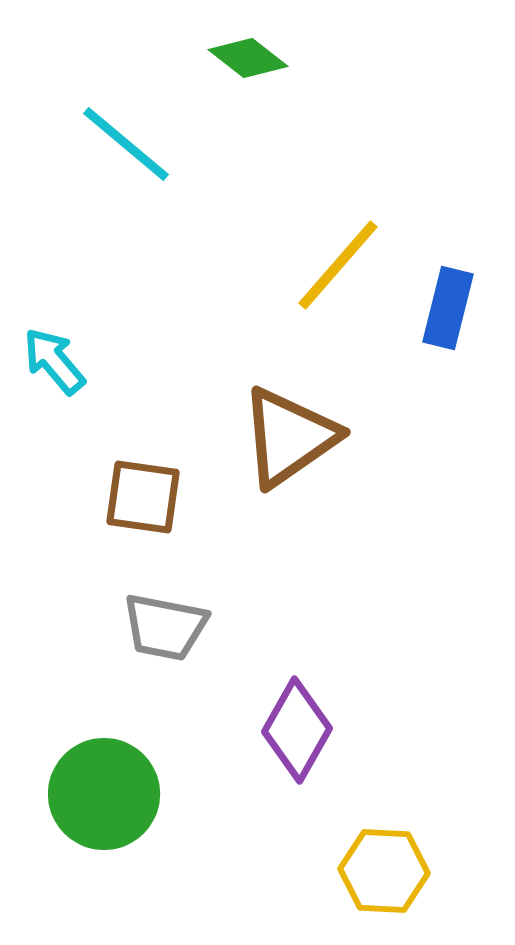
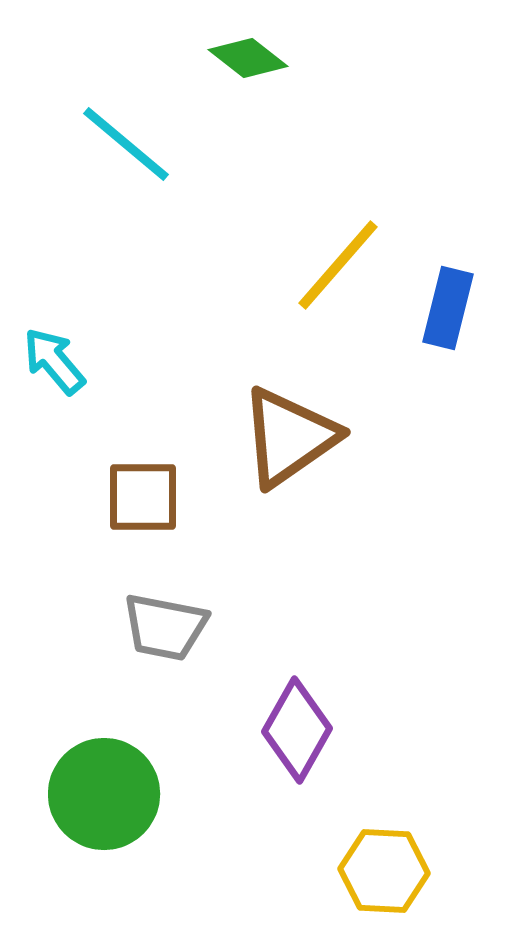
brown square: rotated 8 degrees counterclockwise
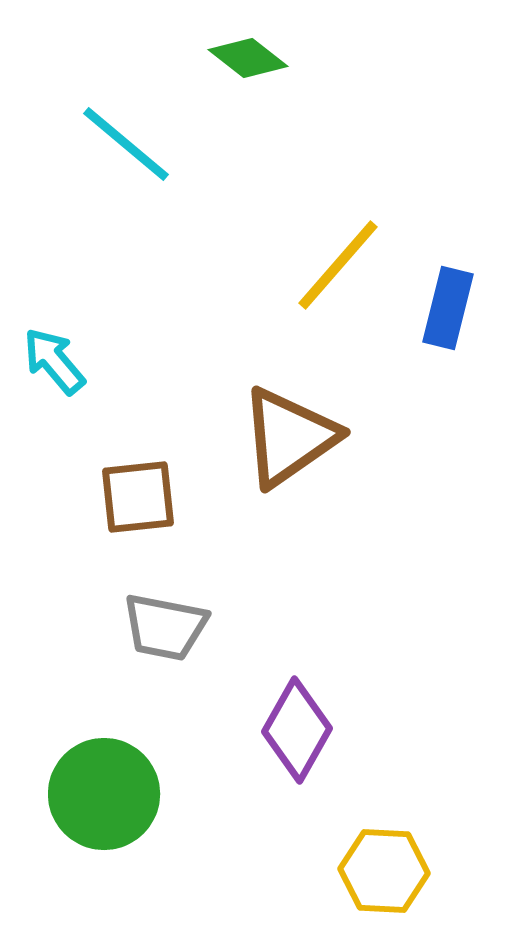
brown square: moved 5 px left; rotated 6 degrees counterclockwise
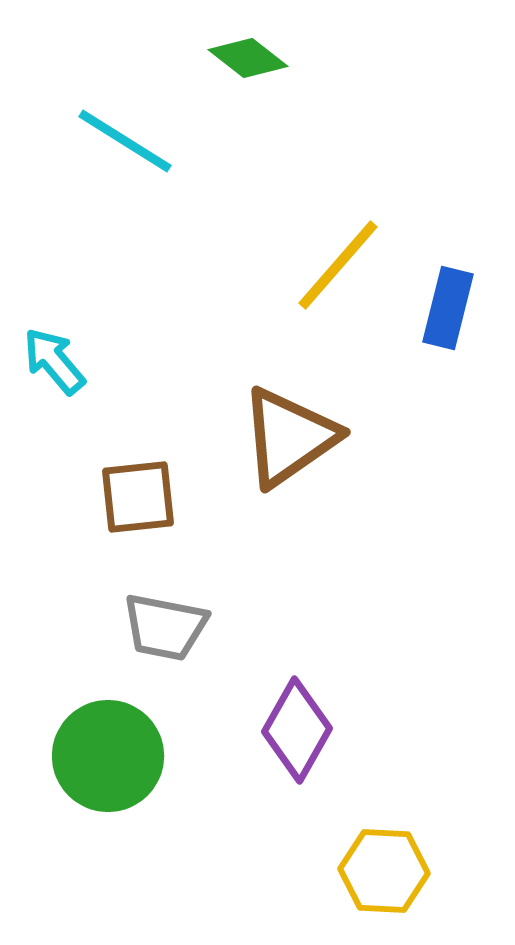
cyan line: moved 1 px left, 3 px up; rotated 8 degrees counterclockwise
green circle: moved 4 px right, 38 px up
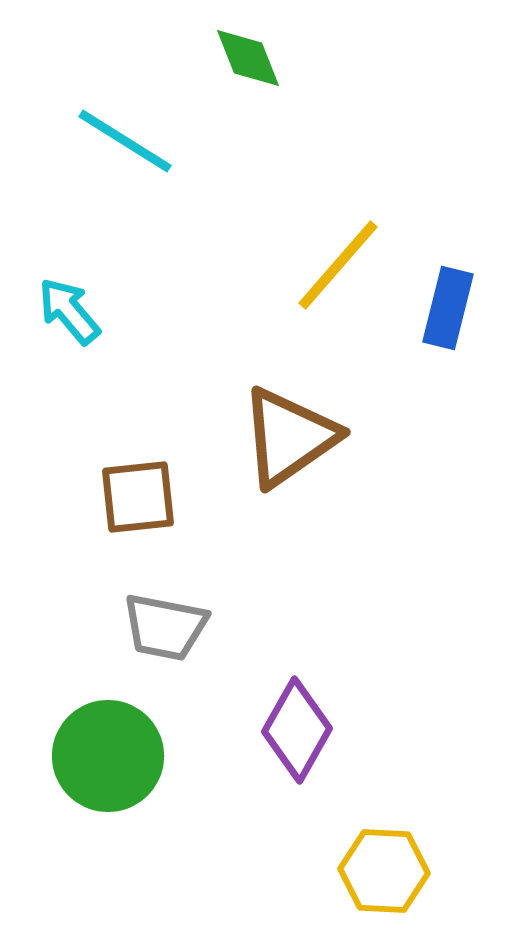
green diamond: rotated 30 degrees clockwise
cyan arrow: moved 15 px right, 50 px up
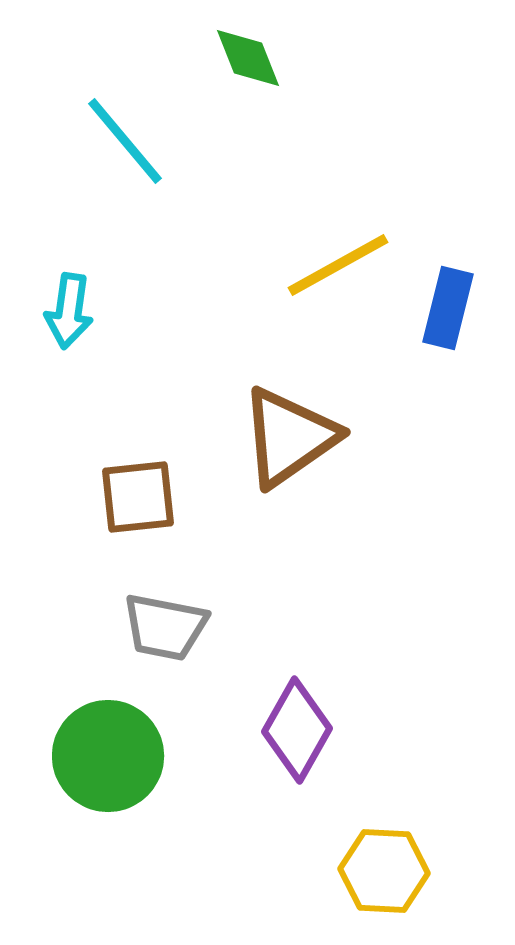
cyan line: rotated 18 degrees clockwise
yellow line: rotated 20 degrees clockwise
cyan arrow: rotated 132 degrees counterclockwise
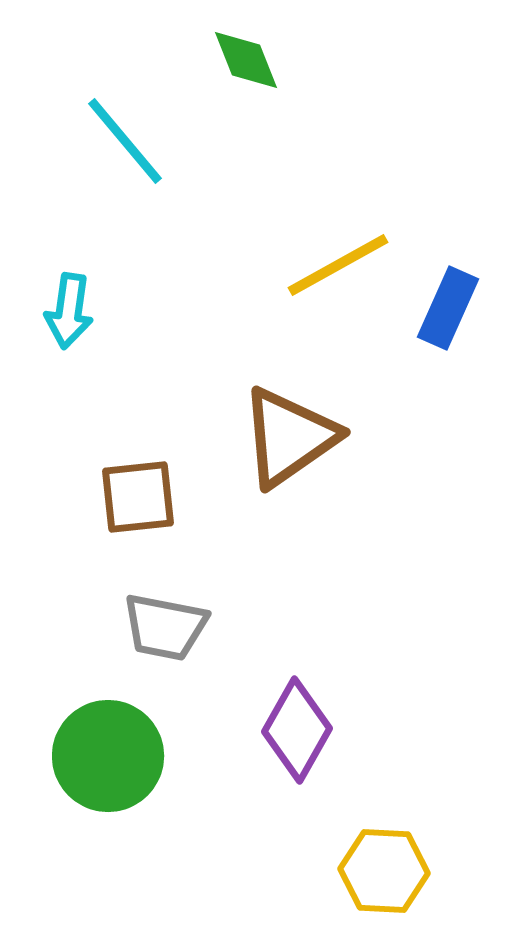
green diamond: moved 2 px left, 2 px down
blue rectangle: rotated 10 degrees clockwise
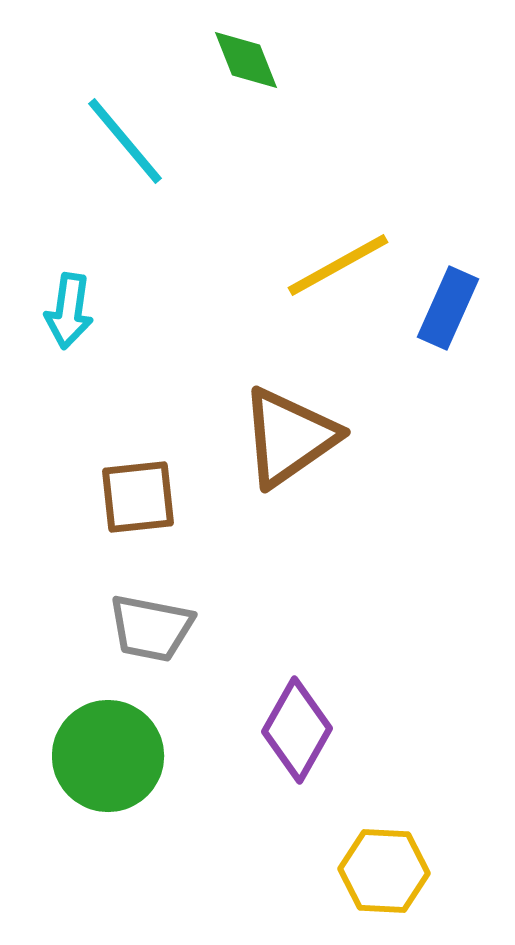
gray trapezoid: moved 14 px left, 1 px down
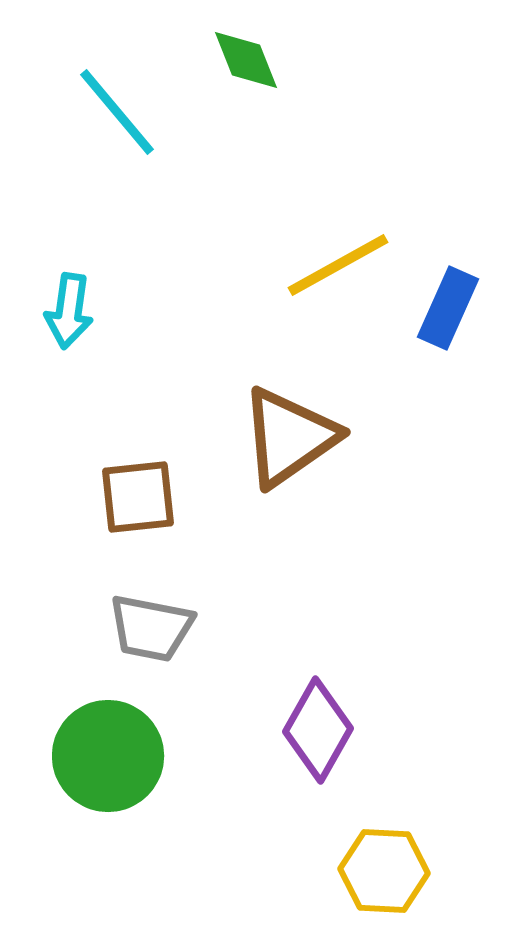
cyan line: moved 8 px left, 29 px up
purple diamond: moved 21 px right
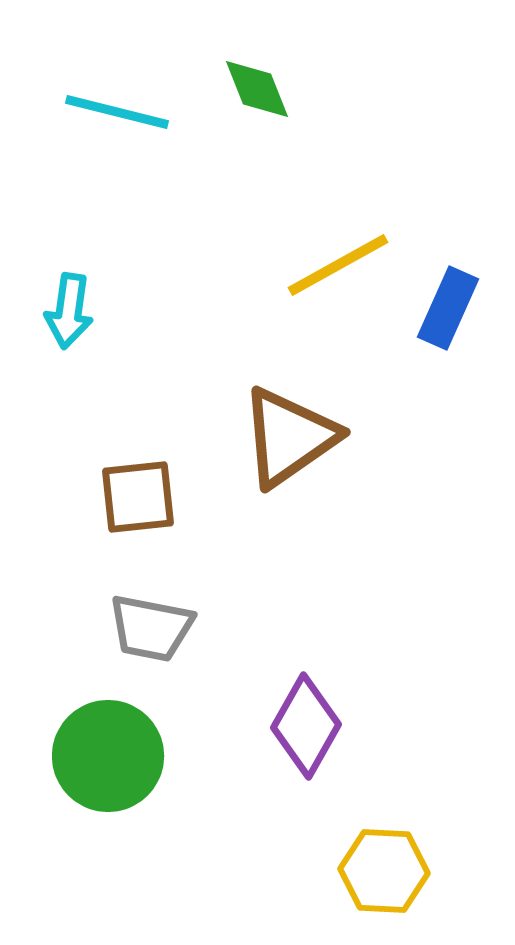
green diamond: moved 11 px right, 29 px down
cyan line: rotated 36 degrees counterclockwise
purple diamond: moved 12 px left, 4 px up
